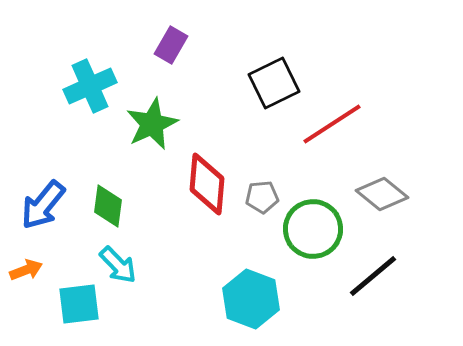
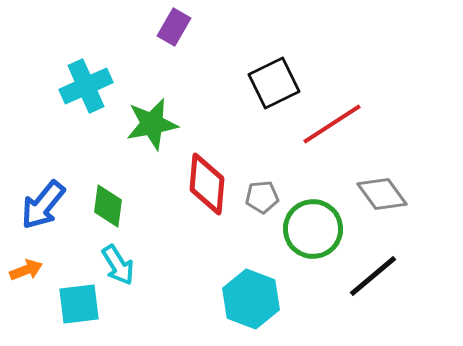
purple rectangle: moved 3 px right, 18 px up
cyan cross: moved 4 px left
green star: rotated 14 degrees clockwise
gray diamond: rotated 15 degrees clockwise
cyan arrow: rotated 12 degrees clockwise
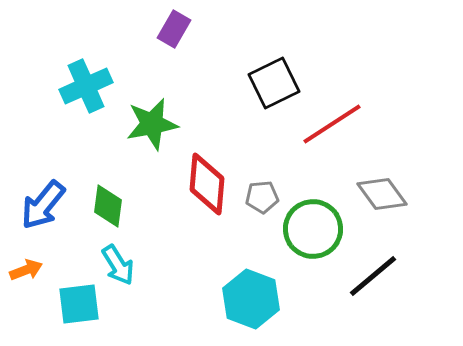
purple rectangle: moved 2 px down
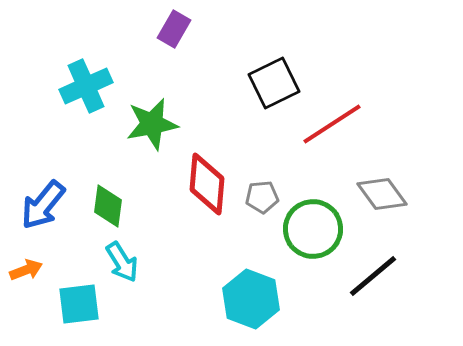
cyan arrow: moved 4 px right, 3 px up
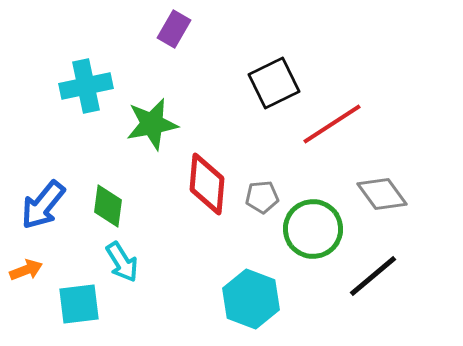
cyan cross: rotated 12 degrees clockwise
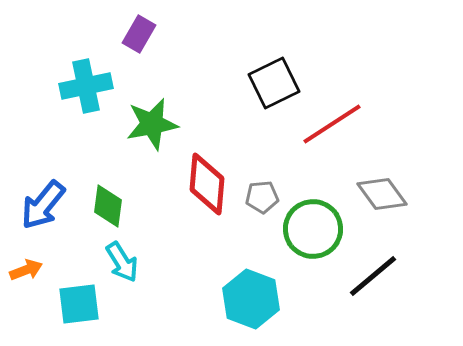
purple rectangle: moved 35 px left, 5 px down
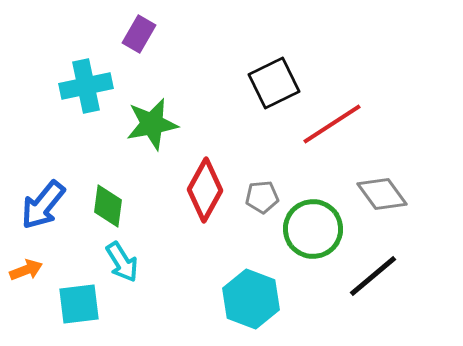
red diamond: moved 2 px left, 6 px down; rotated 24 degrees clockwise
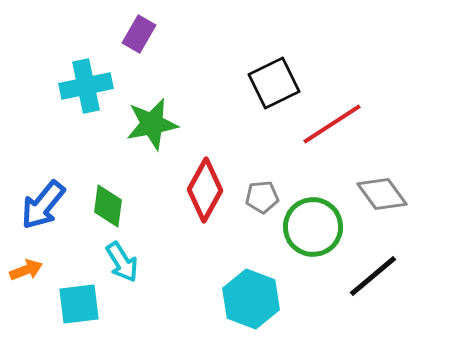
green circle: moved 2 px up
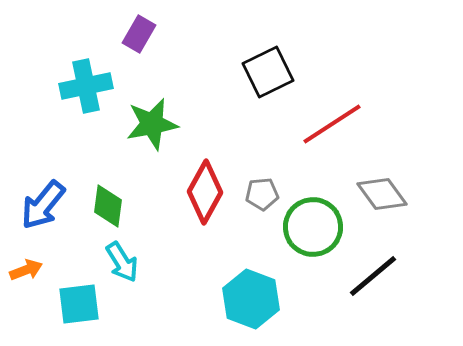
black square: moved 6 px left, 11 px up
red diamond: moved 2 px down
gray pentagon: moved 3 px up
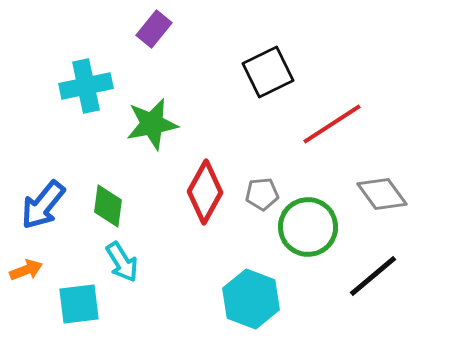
purple rectangle: moved 15 px right, 5 px up; rotated 9 degrees clockwise
green circle: moved 5 px left
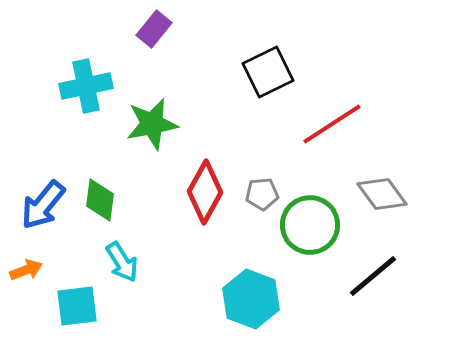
green diamond: moved 8 px left, 6 px up
green circle: moved 2 px right, 2 px up
cyan square: moved 2 px left, 2 px down
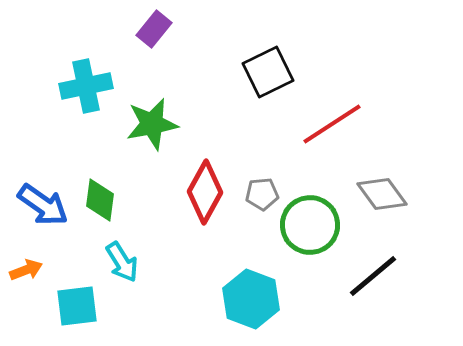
blue arrow: rotated 94 degrees counterclockwise
